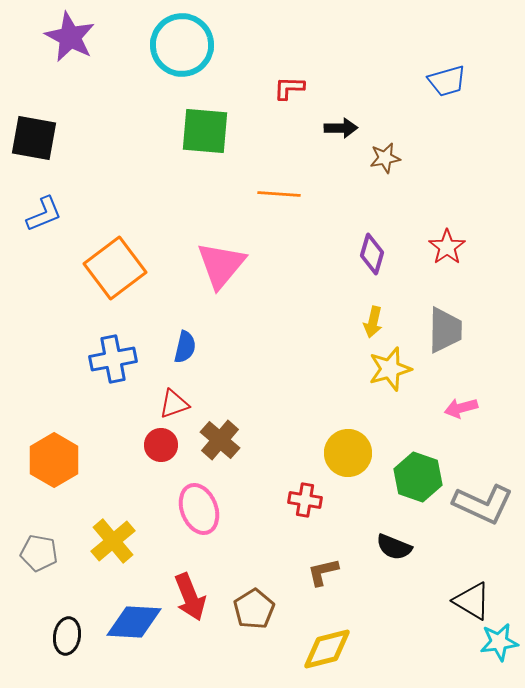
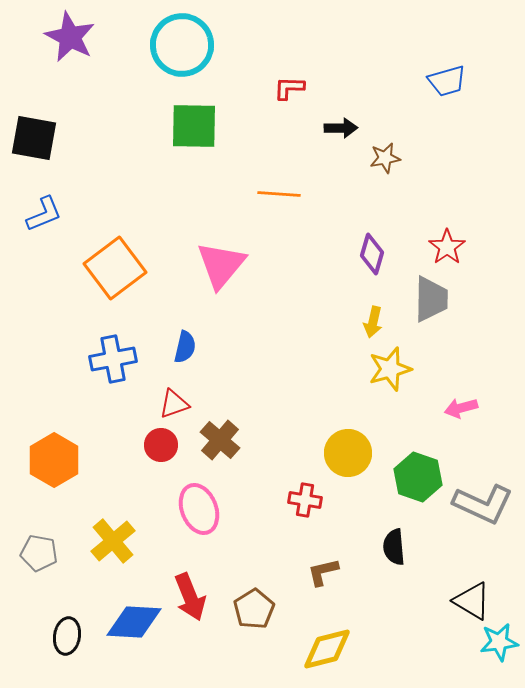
green square: moved 11 px left, 5 px up; rotated 4 degrees counterclockwise
gray trapezoid: moved 14 px left, 31 px up
black semicircle: rotated 63 degrees clockwise
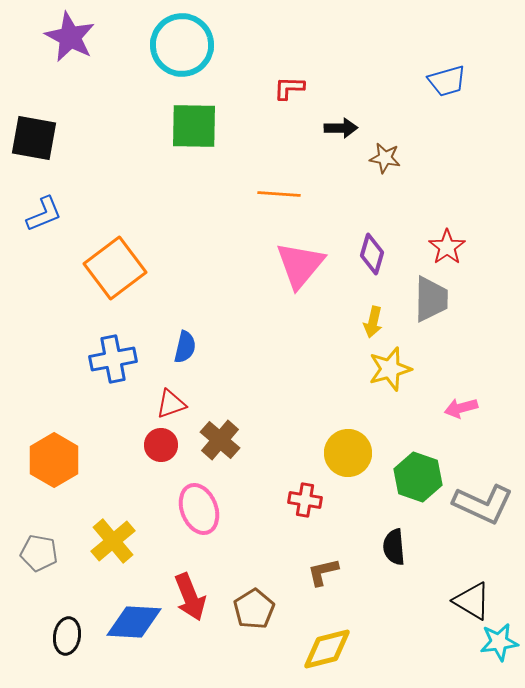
brown star: rotated 20 degrees clockwise
pink triangle: moved 79 px right
red triangle: moved 3 px left
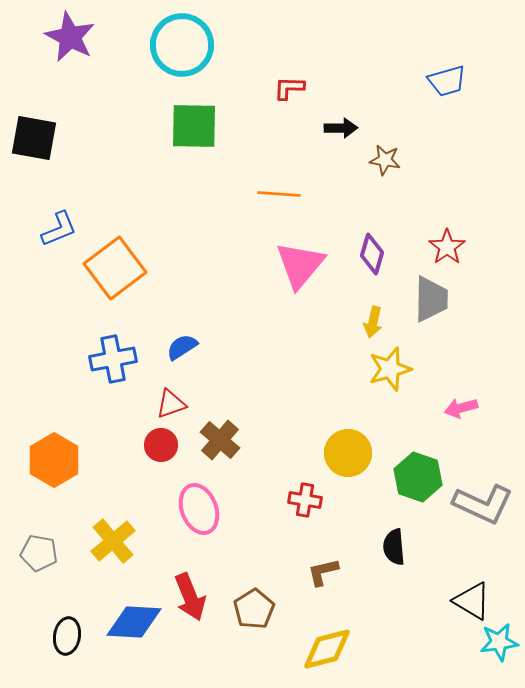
brown star: moved 2 px down
blue L-shape: moved 15 px right, 15 px down
blue semicircle: moved 3 px left; rotated 136 degrees counterclockwise
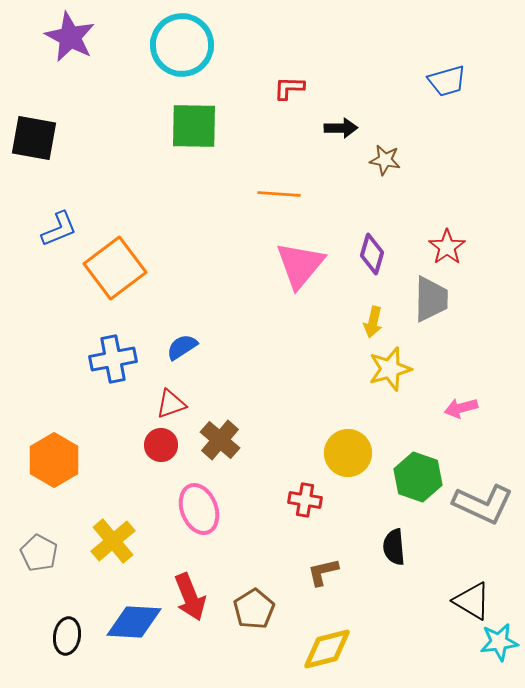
gray pentagon: rotated 18 degrees clockwise
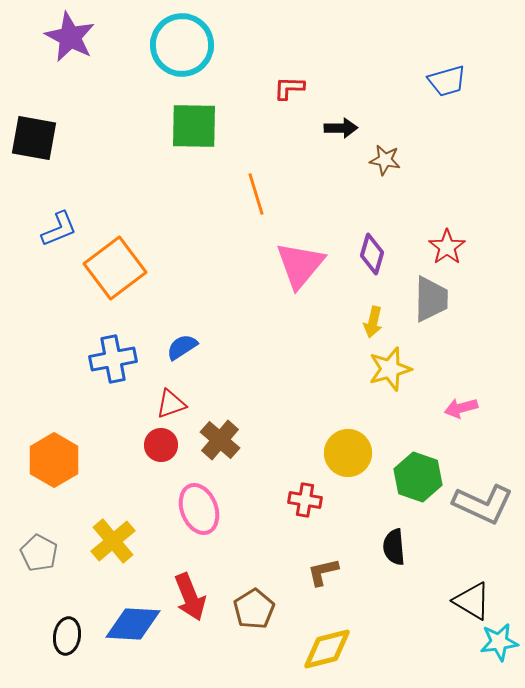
orange line: moved 23 px left; rotated 69 degrees clockwise
blue diamond: moved 1 px left, 2 px down
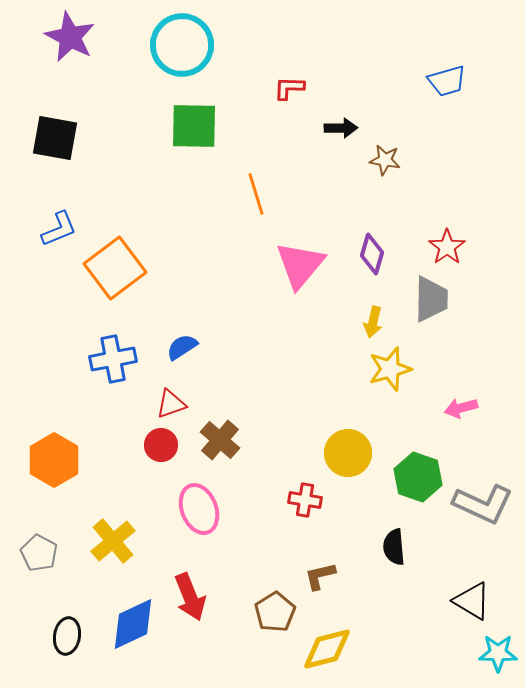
black square: moved 21 px right
brown L-shape: moved 3 px left, 4 px down
brown pentagon: moved 21 px right, 3 px down
blue diamond: rotated 28 degrees counterclockwise
cyan star: moved 1 px left, 11 px down; rotated 9 degrees clockwise
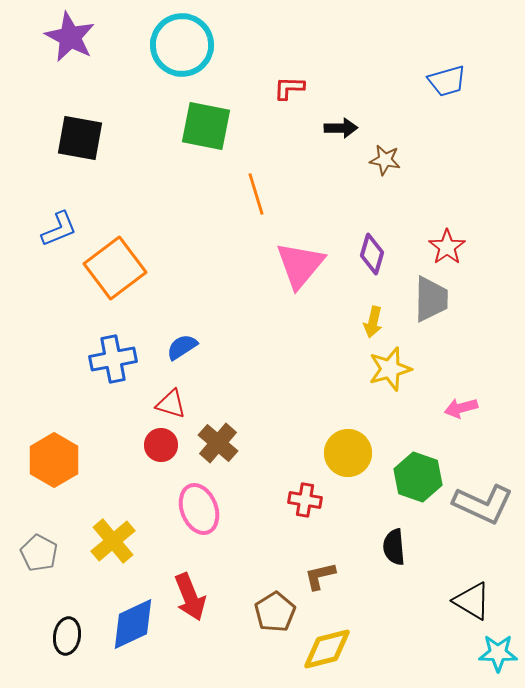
green square: moved 12 px right; rotated 10 degrees clockwise
black square: moved 25 px right
red triangle: rotated 36 degrees clockwise
brown cross: moved 2 px left, 3 px down
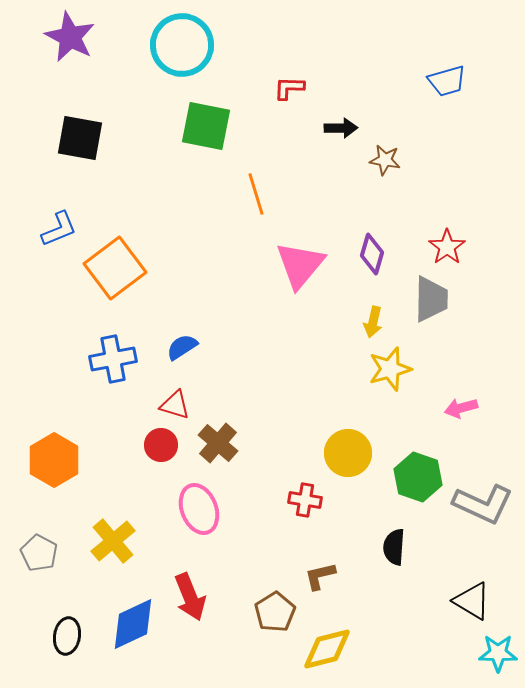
red triangle: moved 4 px right, 1 px down
black semicircle: rotated 9 degrees clockwise
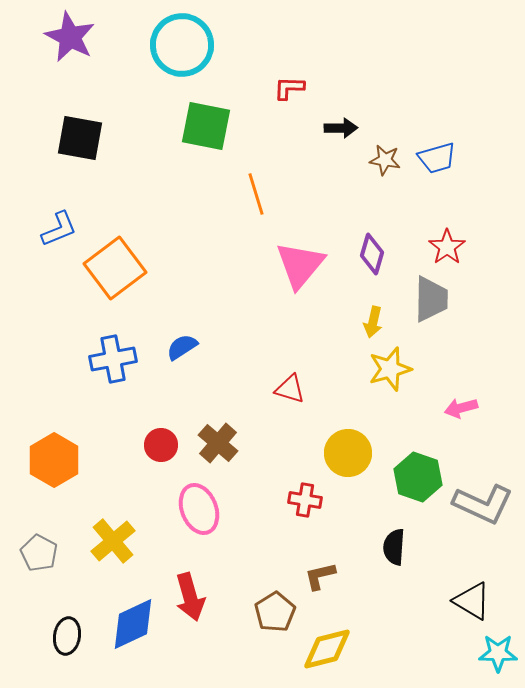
blue trapezoid: moved 10 px left, 77 px down
red triangle: moved 115 px right, 16 px up
red arrow: rotated 6 degrees clockwise
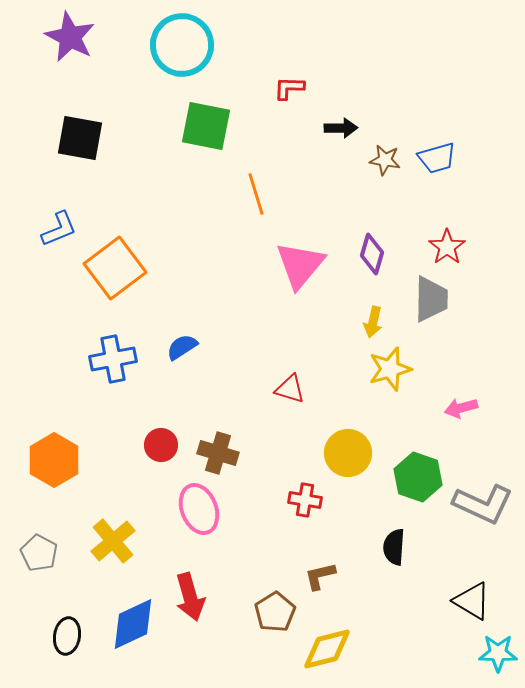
brown cross: moved 10 px down; rotated 24 degrees counterclockwise
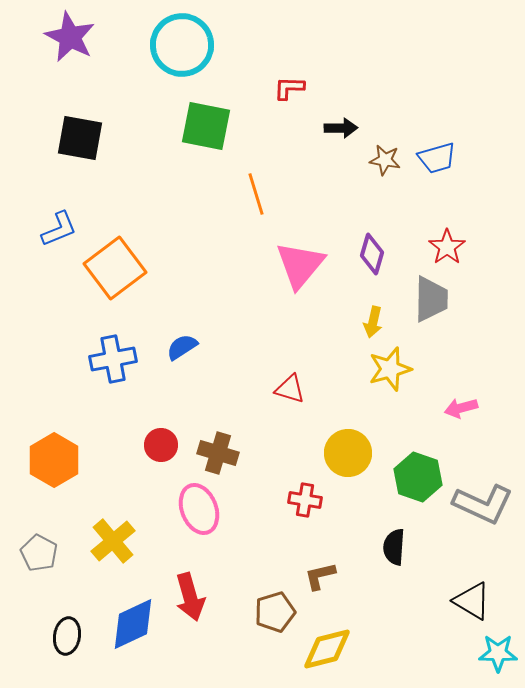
brown pentagon: rotated 15 degrees clockwise
